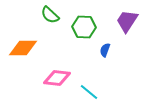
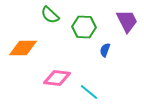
purple trapezoid: rotated 120 degrees clockwise
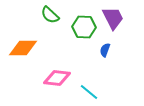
purple trapezoid: moved 14 px left, 3 px up
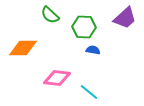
purple trapezoid: moved 12 px right; rotated 75 degrees clockwise
blue semicircle: moved 12 px left; rotated 80 degrees clockwise
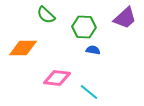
green semicircle: moved 4 px left
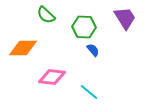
purple trapezoid: rotated 80 degrees counterclockwise
blue semicircle: rotated 40 degrees clockwise
pink diamond: moved 5 px left, 1 px up
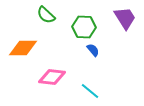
cyan line: moved 1 px right, 1 px up
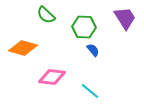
orange diamond: rotated 16 degrees clockwise
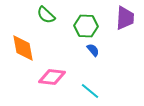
purple trapezoid: rotated 35 degrees clockwise
green hexagon: moved 2 px right, 1 px up
orange diamond: rotated 64 degrees clockwise
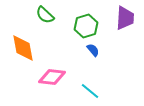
green semicircle: moved 1 px left
green hexagon: rotated 20 degrees counterclockwise
